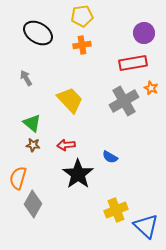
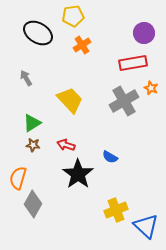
yellow pentagon: moved 9 px left
orange cross: rotated 24 degrees counterclockwise
green triangle: rotated 48 degrees clockwise
red arrow: rotated 24 degrees clockwise
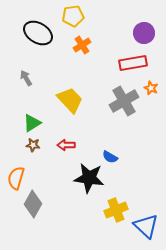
red arrow: rotated 18 degrees counterclockwise
black star: moved 11 px right, 4 px down; rotated 28 degrees counterclockwise
orange semicircle: moved 2 px left
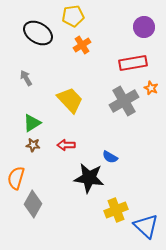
purple circle: moved 6 px up
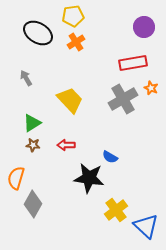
orange cross: moved 6 px left, 3 px up
gray cross: moved 1 px left, 2 px up
yellow cross: rotated 15 degrees counterclockwise
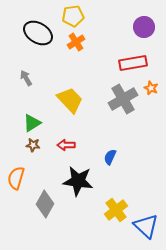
blue semicircle: rotated 84 degrees clockwise
black star: moved 11 px left, 3 px down
gray diamond: moved 12 px right
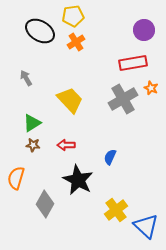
purple circle: moved 3 px down
black ellipse: moved 2 px right, 2 px up
black star: moved 1 px up; rotated 20 degrees clockwise
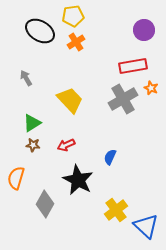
red rectangle: moved 3 px down
red arrow: rotated 24 degrees counterclockwise
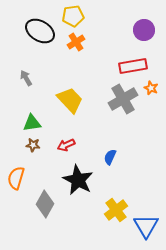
green triangle: rotated 24 degrees clockwise
blue triangle: rotated 16 degrees clockwise
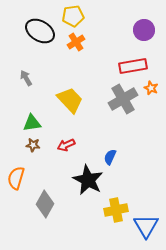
black star: moved 10 px right
yellow cross: rotated 25 degrees clockwise
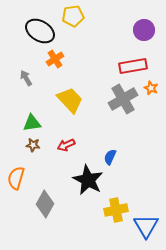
orange cross: moved 21 px left, 17 px down
